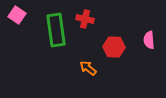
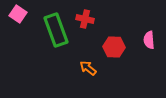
pink square: moved 1 px right, 1 px up
green rectangle: rotated 12 degrees counterclockwise
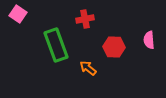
red cross: rotated 24 degrees counterclockwise
green rectangle: moved 15 px down
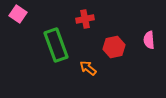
red hexagon: rotated 15 degrees counterclockwise
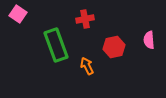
orange arrow: moved 1 px left, 2 px up; rotated 24 degrees clockwise
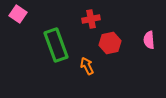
red cross: moved 6 px right
red hexagon: moved 4 px left, 4 px up
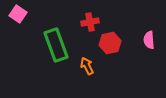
red cross: moved 1 px left, 3 px down
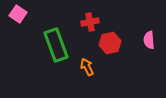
orange arrow: moved 1 px down
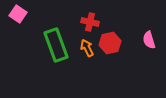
red cross: rotated 24 degrees clockwise
pink semicircle: rotated 12 degrees counterclockwise
orange arrow: moved 19 px up
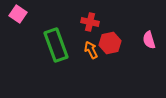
orange arrow: moved 4 px right, 2 px down
